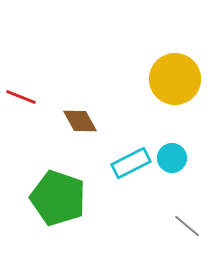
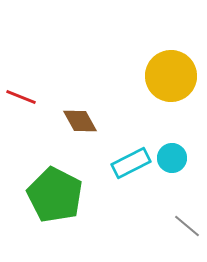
yellow circle: moved 4 px left, 3 px up
green pentagon: moved 3 px left, 3 px up; rotated 8 degrees clockwise
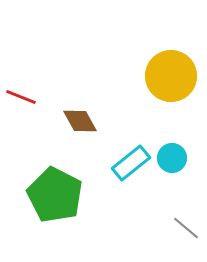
cyan rectangle: rotated 12 degrees counterclockwise
gray line: moved 1 px left, 2 px down
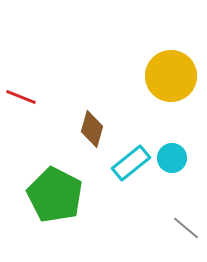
brown diamond: moved 12 px right, 8 px down; rotated 45 degrees clockwise
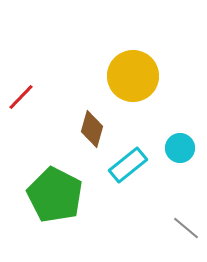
yellow circle: moved 38 px left
red line: rotated 68 degrees counterclockwise
cyan circle: moved 8 px right, 10 px up
cyan rectangle: moved 3 px left, 2 px down
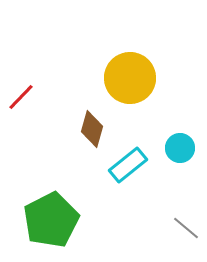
yellow circle: moved 3 px left, 2 px down
green pentagon: moved 4 px left, 25 px down; rotated 18 degrees clockwise
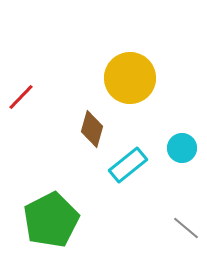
cyan circle: moved 2 px right
